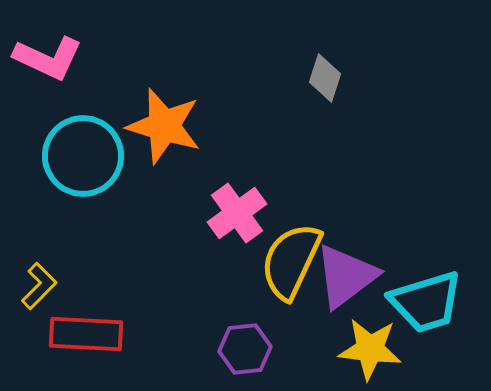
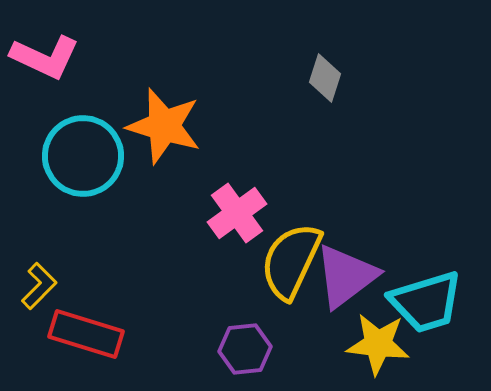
pink L-shape: moved 3 px left, 1 px up
red rectangle: rotated 14 degrees clockwise
yellow star: moved 8 px right, 5 px up
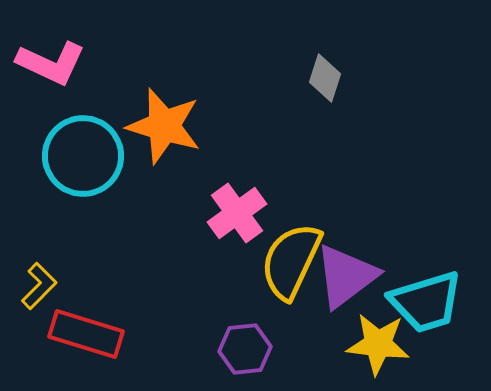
pink L-shape: moved 6 px right, 6 px down
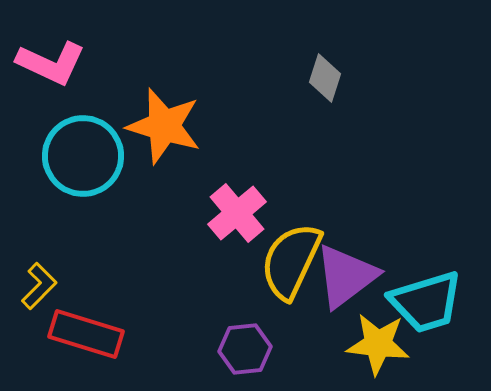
pink cross: rotated 4 degrees counterclockwise
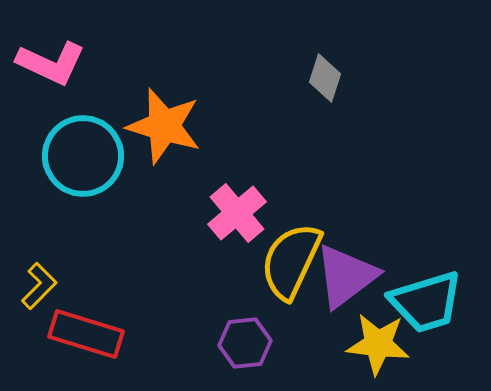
purple hexagon: moved 6 px up
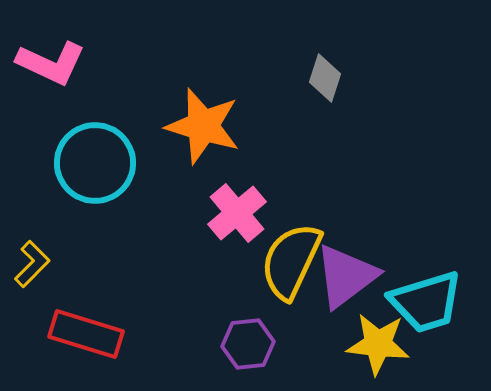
orange star: moved 39 px right
cyan circle: moved 12 px right, 7 px down
yellow L-shape: moved 7 px left, 22 px up
purple hexagon: moved 3 px right, 1 px down
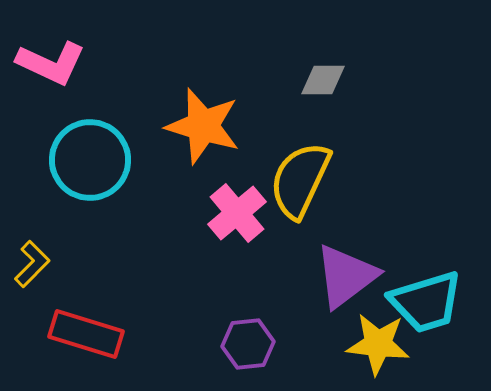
gray diamond: moved 2 px left, 2 px down; rotated 72 degrees clockwise
cyan circle: moved 5 px left, 3 px up
yellow semicircle: moved 9 px right, 81 px up
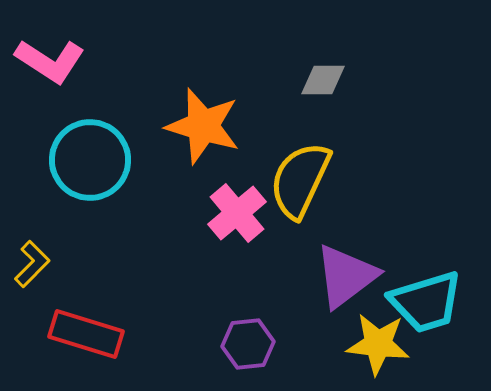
pink L-shape: moved 1 px left, 2 px up; rotated 8 degrees clockwise
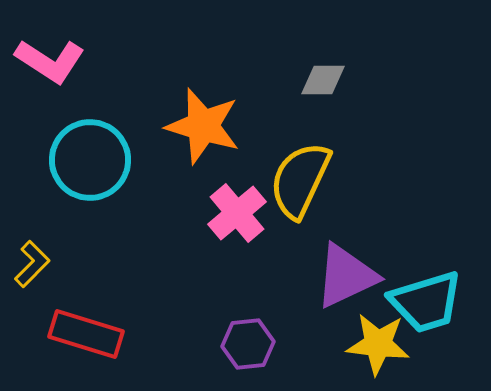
purple triangle: rotated 12 degrees clockwise
